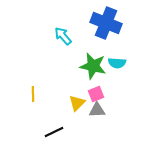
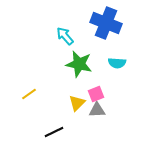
cyan arrow: moved 2 px right
green star: moved 14 px left, 2 px up
yellow line: moved 4 px left; rotated 56 degrees clockwise
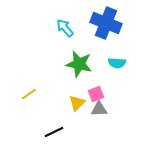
cyan arrow: moved 8 px up
gray triangle: moved 2 px right, 1 px up
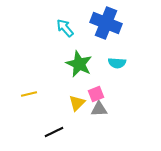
green star: rotated 12 degrees clockwise
yellow line: rotated 21 degrees clockwise
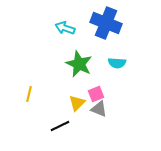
cyan arrow: rotated 30 degrees counterclockwise
yellow line: rotated 63 degrees counterclockwise
gray triangle: rotated 24 degrees clockwise
black line: moved 6 px right, 6 px up
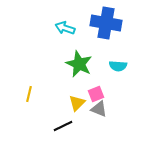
blue cross: rotated 12 degrees counterclockwise
cyan semicircle: moved 1 px right, 3 px down
black line: moved 3 px right
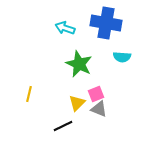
cyan semicircle: moved 4 px right, 9 px up
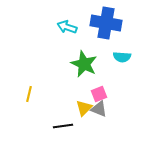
cyan arrow: moved 2 px right, 1 px up
green star: moved 5 px right
pink square: moved 3 px right
yellow triangle: moved 7 px right, 5 px down
black line: rotated 18 degrees clockwise
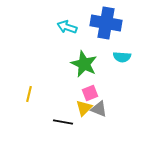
pink square: moved 9 px left, 1 px up
black line: moved 4 px up; rotated 18 degrees clockwise
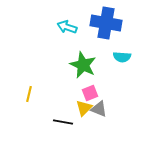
green star: moved 1 px left, 1 px down
